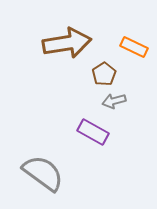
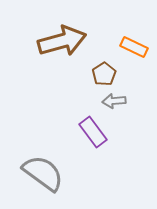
brown arrow: moved 5 px left, 2 px up; rotated 6 degrees counterclockwise
gray arrow: rotated 10 degrees clockwise
purple rectangle: rotated 24 degrees clockwise
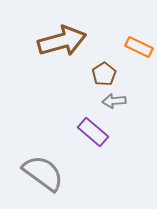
orange rectangle: moved 5 px right
purple rectangle: rotated 12 degrees counterclockwise
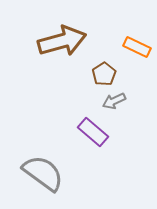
orange rectangle: moved 2 px left
gray arrow: rotated 20 degrees counterclockwise
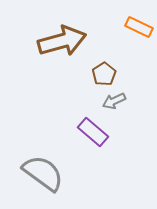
orange rectangle: moved 2 px right, 20 px up
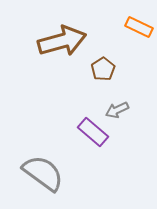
brown pentagon: moved 1 px left, 5 px up
gray arrow: moved 3 px right, 9 px down
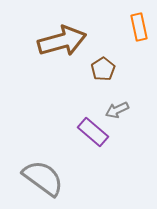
orange rectangle: rotated 52 degrees clockwise
gray semicircle: moved 5 px down
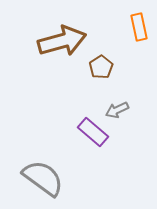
brown pentagon: moved 2 px left, 2 px up
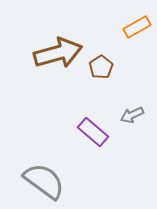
orange rectangle: moved 2 px left; rotated 72 degrees clockwise
brown arrow: moved 4 px left, 12 px down
gray arrow: moved 15 px right, 5 px down
gray semicircle: moved 1 px right, 3 px down
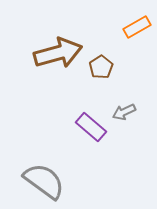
gray arrow: moved 8 px left, 3 px up
purple rectangle: moved 2 px left, 5 px up
